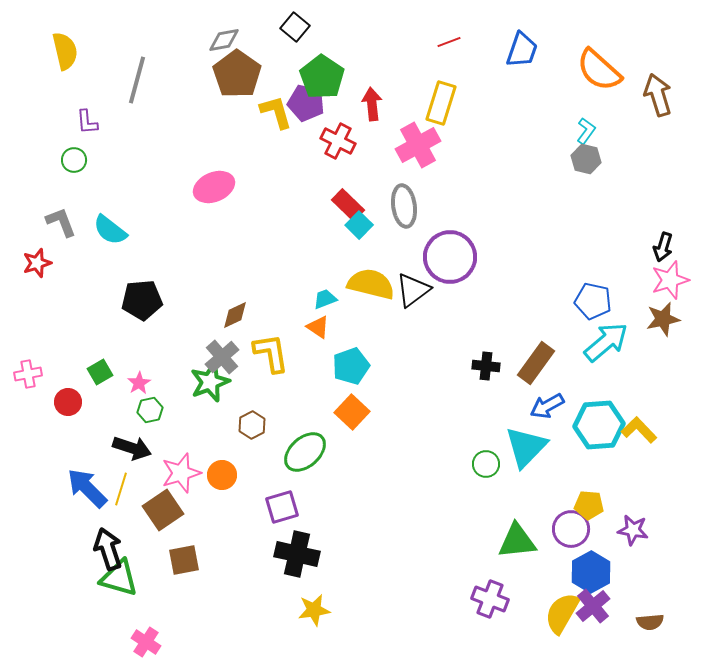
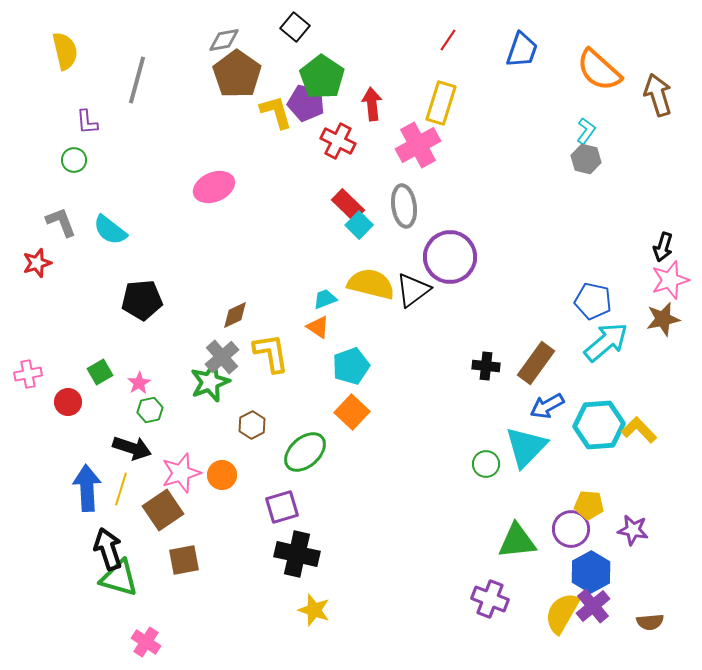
red line at (449, 42): moved 1 px left, 2 px up; rotated 35 degrees counterclockwise
blue arrow at (87, 488): rotated 42 degrees clockwise
yellow star at (314, 610): rotated 28 degrees clockwise
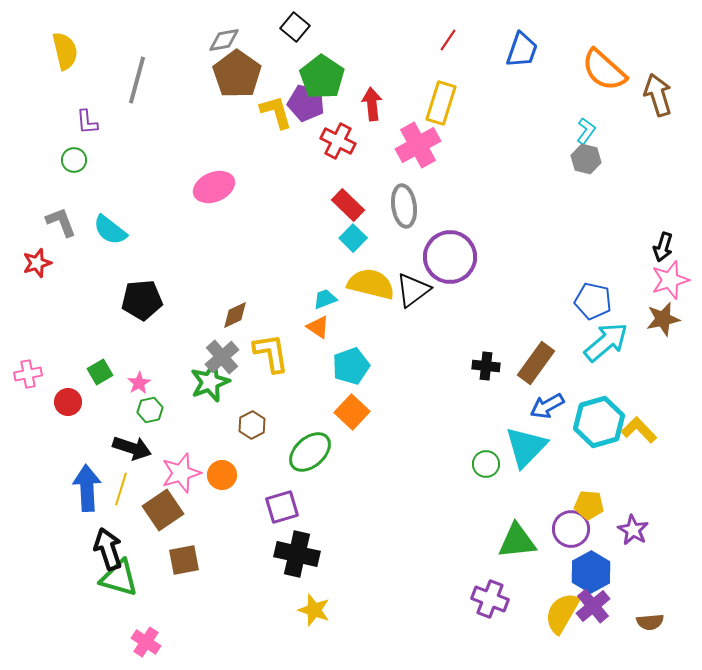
orange semicircle at (599, 70): moved 5 px right
cyan square at (359, 225): moved 6 px left, 13 px down
cyan hexagon at (599, 425): moved 3 px up; rotated 12 degrees counterclockwise
green ellipse at (305, 452): moved 5 px right
purple star at (633, 530): rotated 20 degrees clockwise
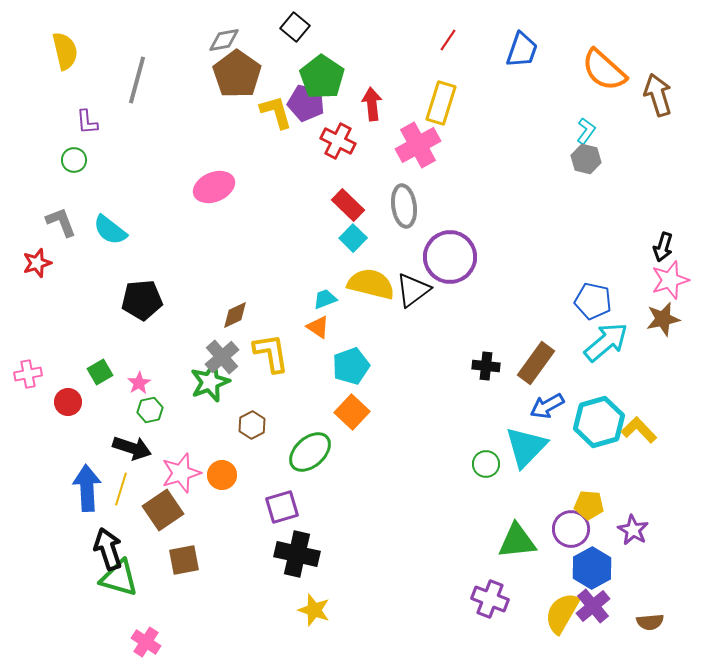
blue hexagon at (591, 572): moved 1 px right, 4 px up
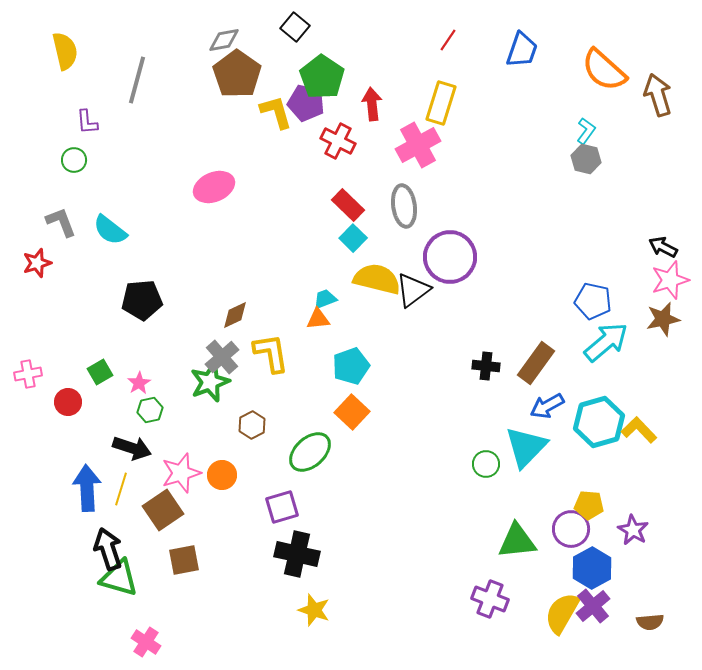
black arrow at (663, 247): rotated 100 degrees clockwise
yellow semicircle at (371, 284): moved 6 px right, 5 px up
orange triangle at (318, 327): moved 8 px up; rotated 40 degrees counterclockwise
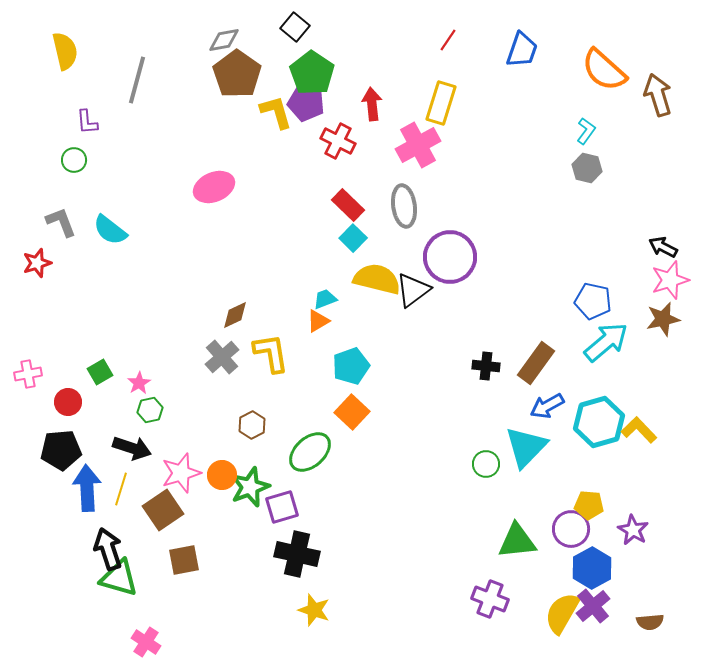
green pentagon at (322, 77): moved 10 px left, 4 px up
gray hexagon at (586, 159): moved 1 px right, 9 px down
black pentagon at (142, 300): moved 81 px left, 150 px down
orange triangle at (318, 319): moved 2 px down; rotated 25 degrees counterclockwise
green star at (210, 382): moved 40 px right, 105 px down
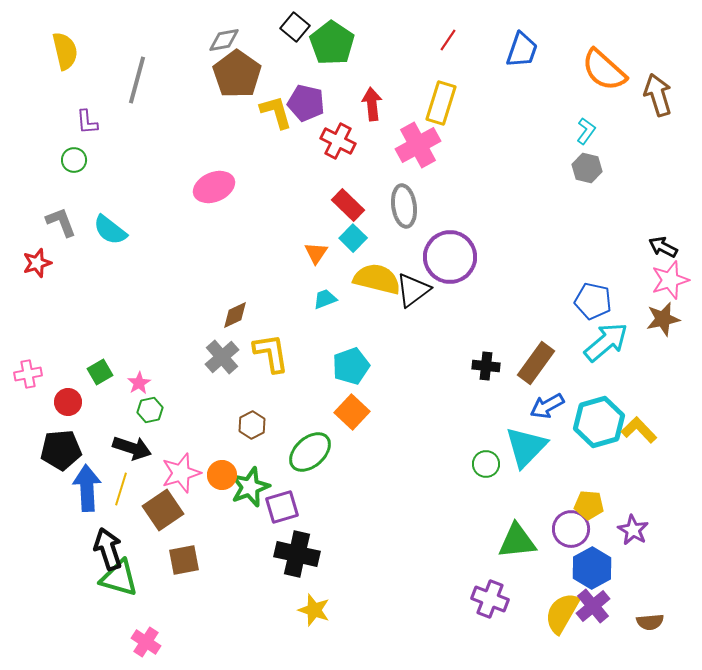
green pentagon at (312, 73): moved 20 px right, 30 px up
orange triangle at (318, 321): moved 2 px left, 68 px up; rotated 25 degrees counterclockwise
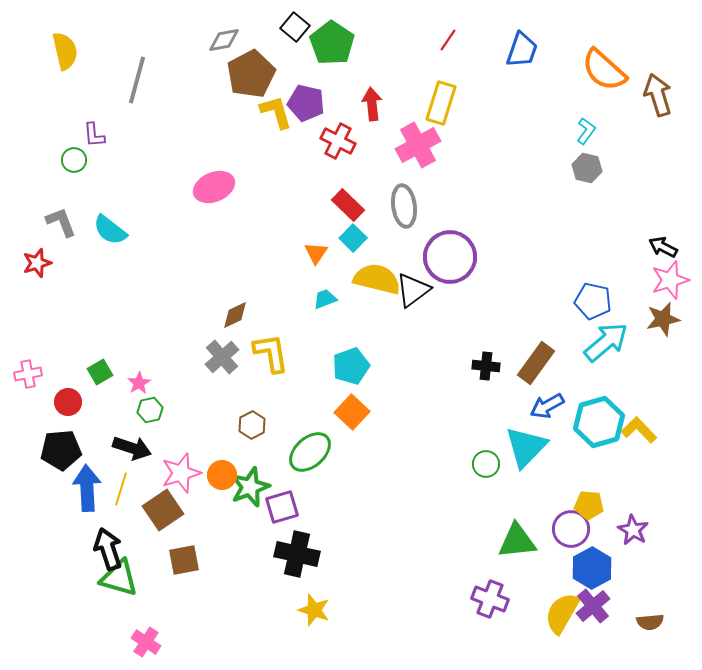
brown pentagon at (237, 74): moved 14 px right; rotated 9 degrees clockwise
purple L-shape at (87, 122): moved 7 px right, 13 px down
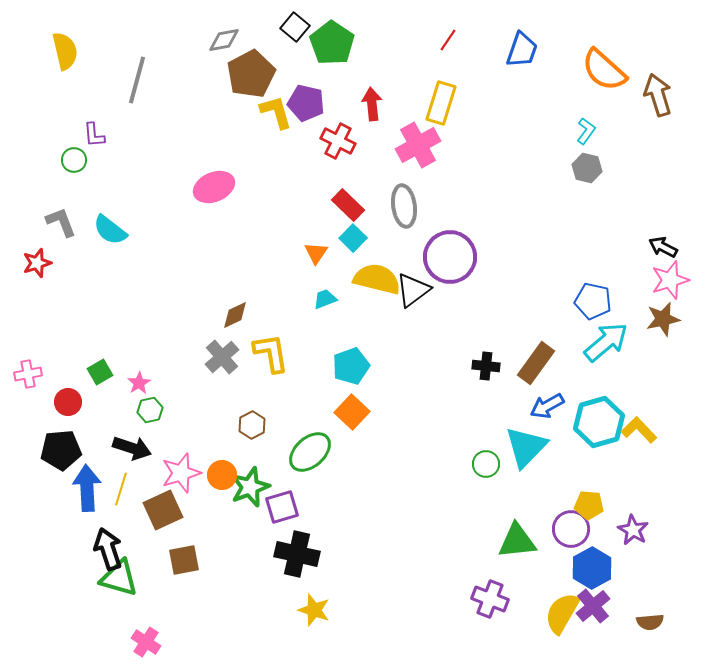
brown square at (163, 510): rotated 9 degrees clockwise
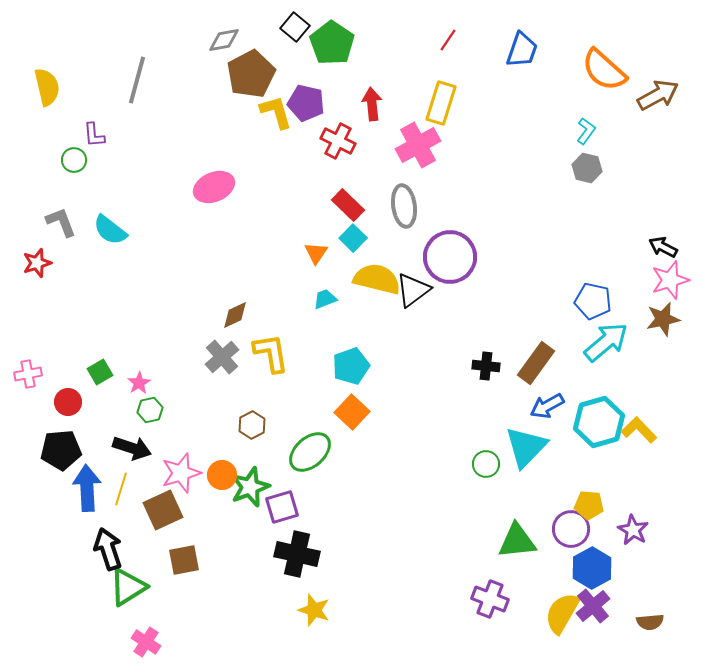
yellow semicircle at (65, 51): moved 18 px left, 36 px down
brown arrow at (658, 95): rotated 78 degrees clockwise
green triangle at (119, 578): moved 9 px right, 9 px down; rotated 48 degrees counterclockwise
